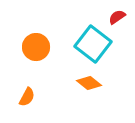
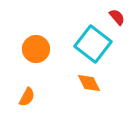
red semicircle: rotated 84 degrees clockwise
orange circle: moved 2 px down
orange diamond: rotated 25 degrees clockwise
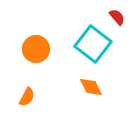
orange diamond: moved 2 px right, 4 px down
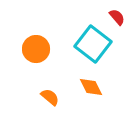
orange semicircle: moved 23 px right; rotated 78 degrees counterclockwise
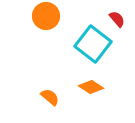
red semicircle: moved 2 px down
orange circle: moved 10 px right, 33 px up
orange diamond: rotated 30 degrees counterclockwise
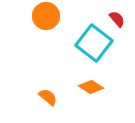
cyan square: moved 1 px right, 1 px up
orange semicircle: moved 2 px left
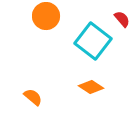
red semicircle: moved 5 px right
cyan square: moved 1 px left, 2 px up
orange semicircle: moved 15 px left
